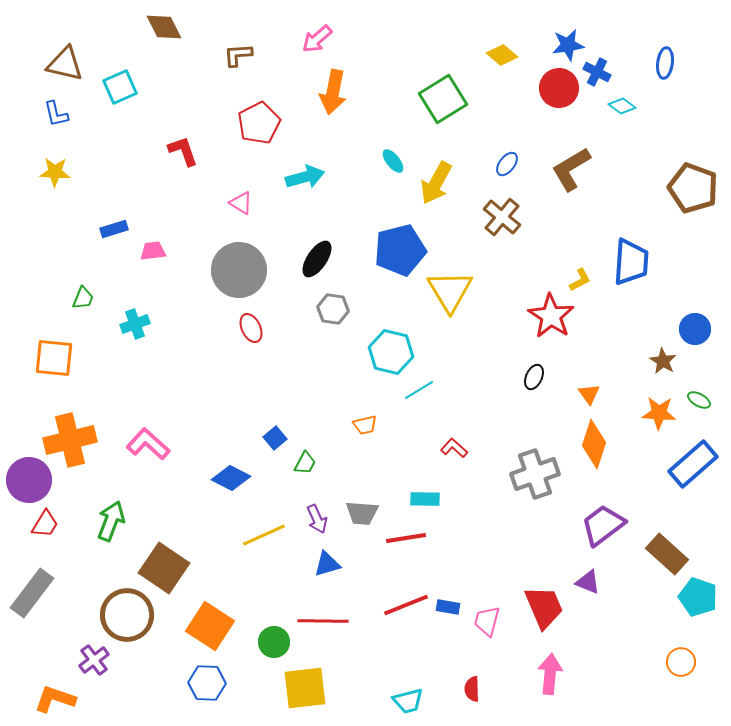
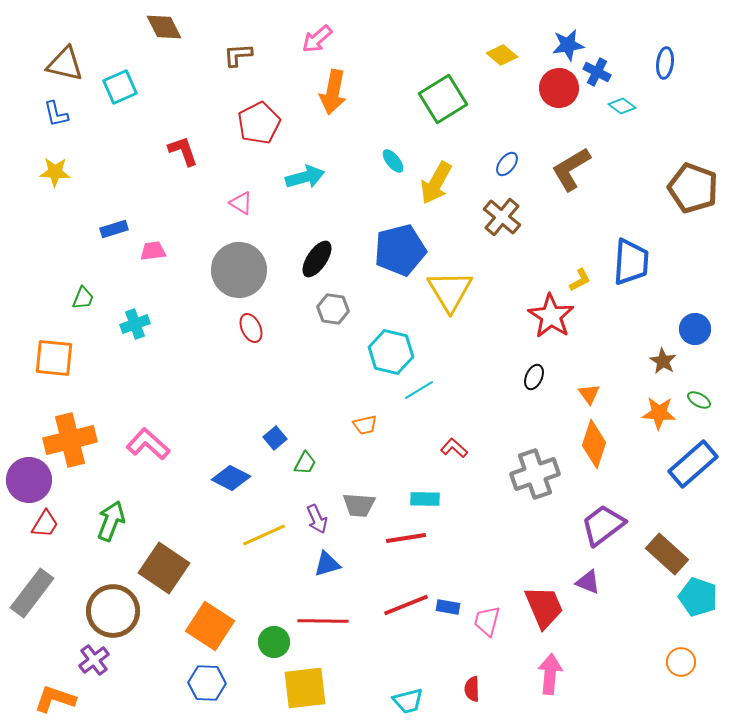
gray trapezoid at (362, 513): moved 3 px left, 8 px up
brown circle at (127, 615): moved 14 px left, 4 px up
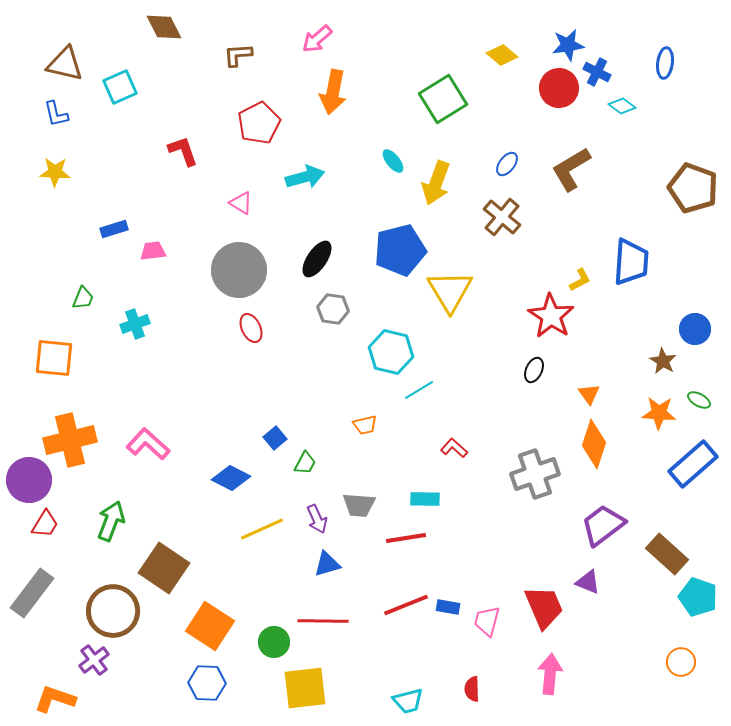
yellow arrow at (436, 183): rotated 9 degrees counterclockwise
black ellipse at (534, 377): moved 7 px up
yellow line at (264, 535): moved 2 px left, 6 px up
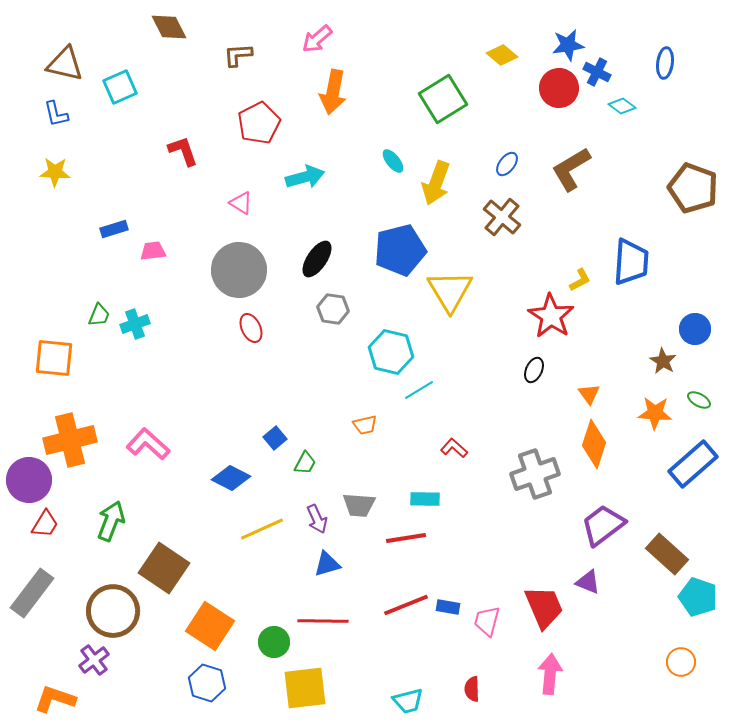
brown diamond at (164, 27): moved 5 px right
green trapezoid at (83, 298): moved 16 px right, 17 px down
orange star at (659, 413): moved 4 px left
blue hexagon at (207, 683): rotated 15 degrees clockwise
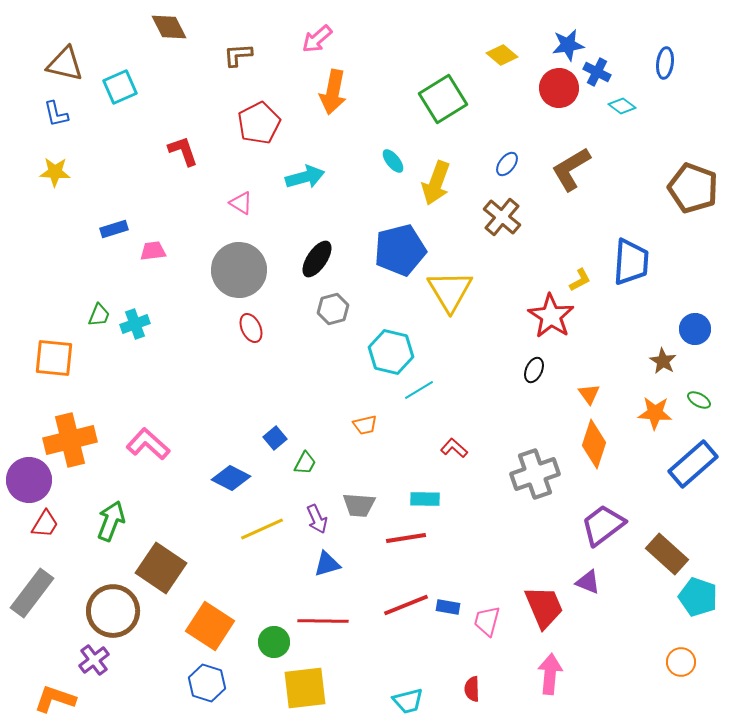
gray hexagon at (333, 309): rotated 24 degrees counterclockwise
brown square at (164, 568): moved 3 px left
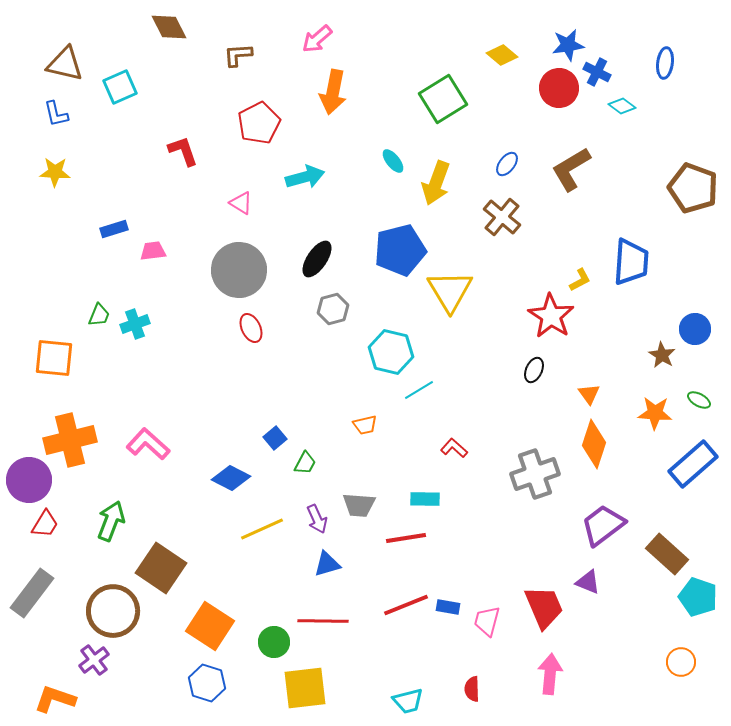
brown star at (663, 361): moved 1 px left, 6 px up
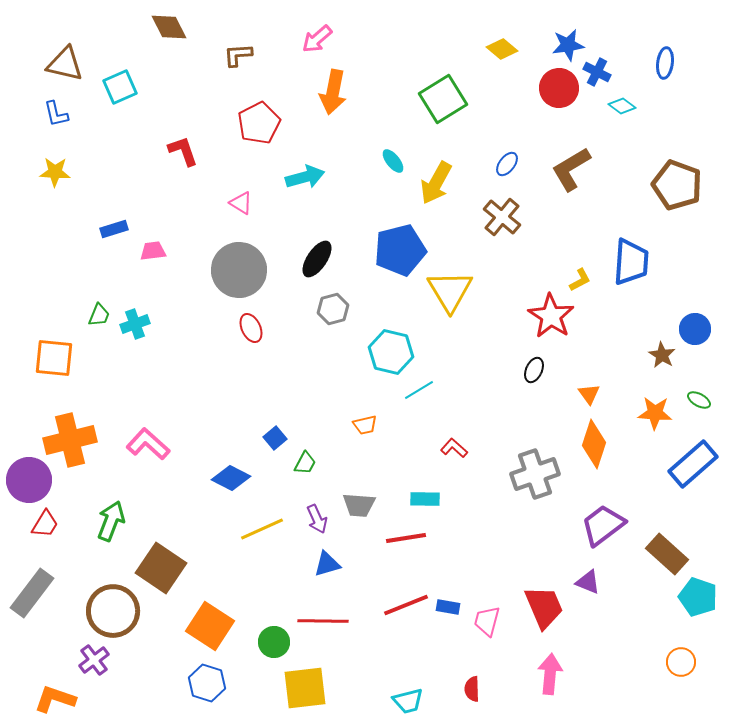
yellow diamond at (502, 55): moved 6 px up
yellow arrow at (436, 183): rotated 9 degrees clockwise
brown pentagon at (693, 188): moved 16 px left, 3 px up
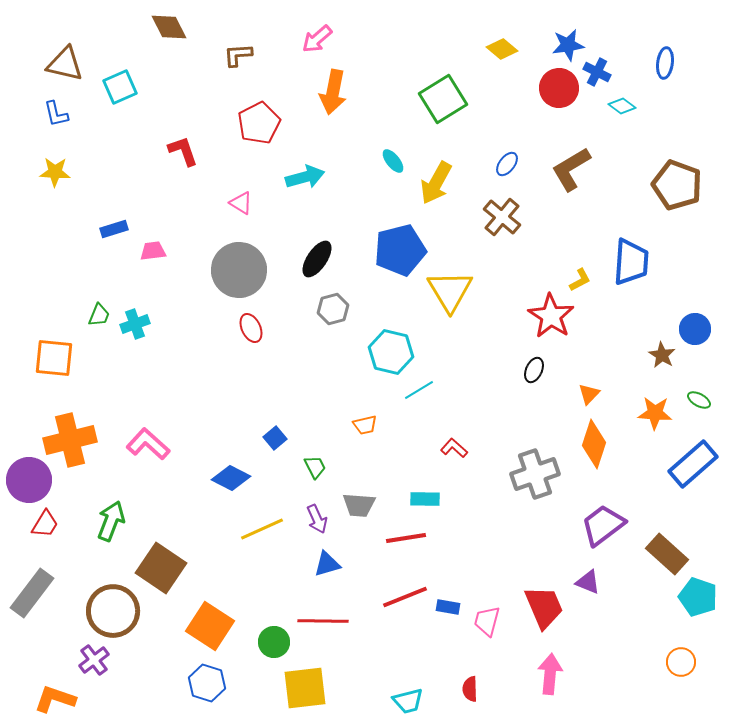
orange triangle at (589, 394): rotated 20 degrees clockwise
green trapezoid at (305, 463): moved 10 px right, 4 px down; rotated 55 degrees counterclockwise
red line at (406, 605): moved 1 px left, 8 px up
red semicircle at (472, 689): moved 2 px left
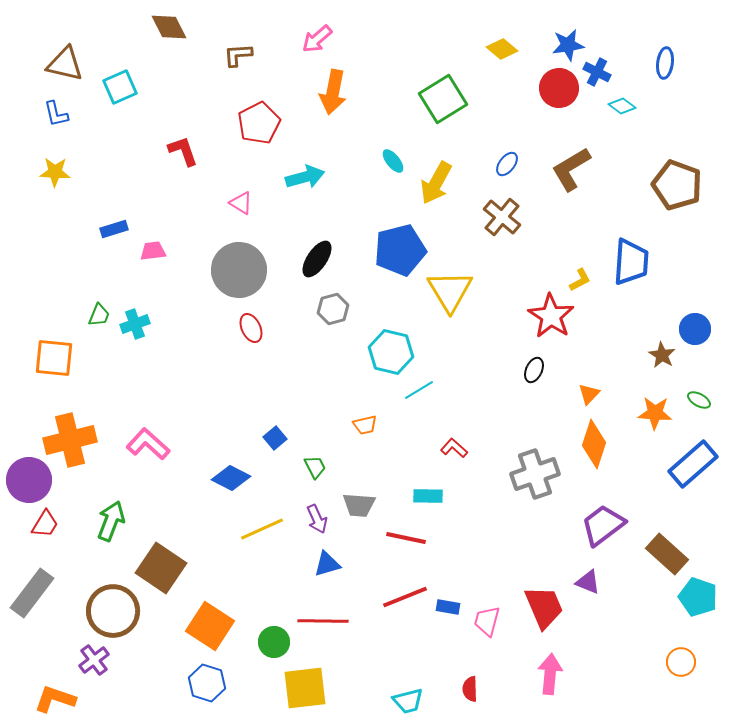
cyan rectangle at (425, 499): moved 3 px right, 3 px up
red line at (406, 538): rotated 21 degrees clockwise
